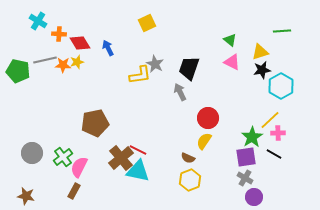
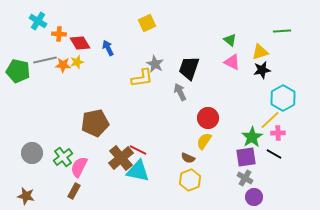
yellow L-shape: moved 2 px right, 3 px down
cyan hexagon: moved 2 px right, 12 px down
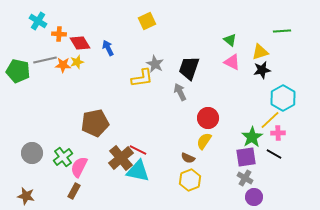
yellow square: moved 2 px up
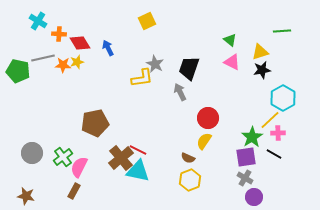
gray line: moved 2 px left, 2 px up
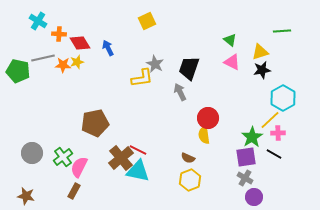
yellow semicircle: moved 6 px up; rotated 42 degrees counterclockwise
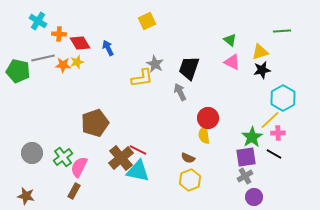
brown pentagon: rotated 8 degrees counterclockwise
gray cross: moved 2 px up; rotated 28 degrees clockwise
